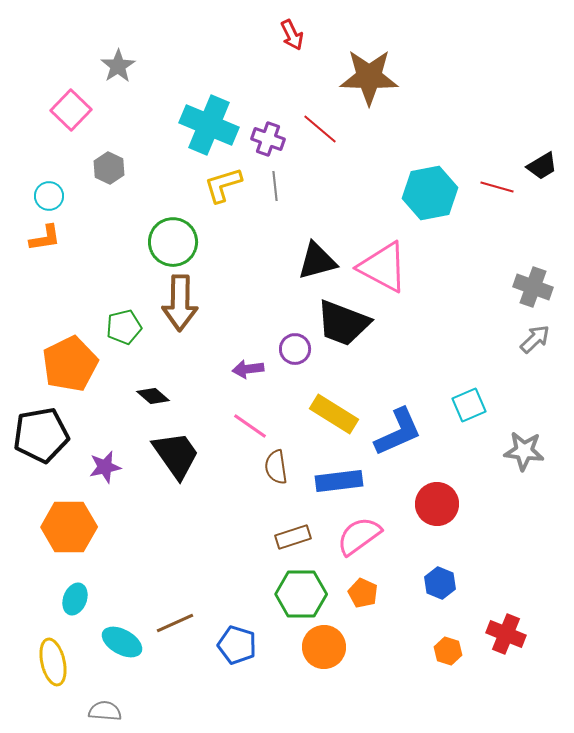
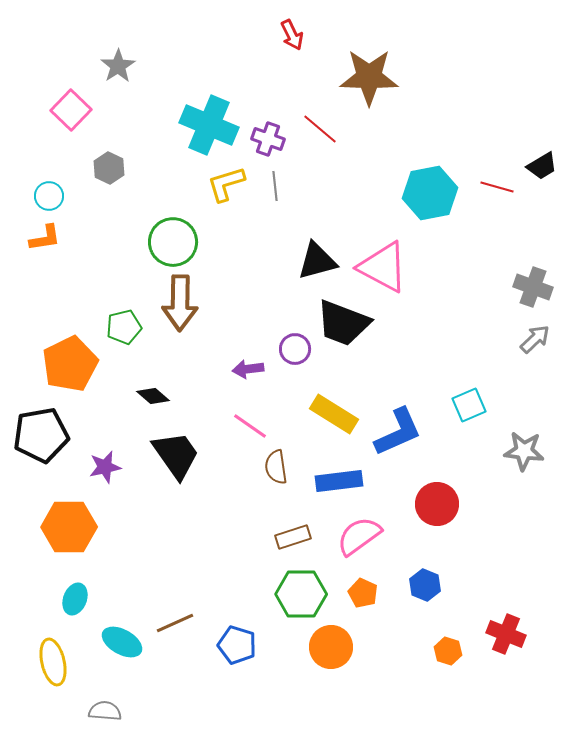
yellow L-shape at (223, 185): moved 3 px right, 1 px up
blue hexagon at (440, 583): moved 15 px left, 2 px down
orange circle at (324, 647): moved 7 px right
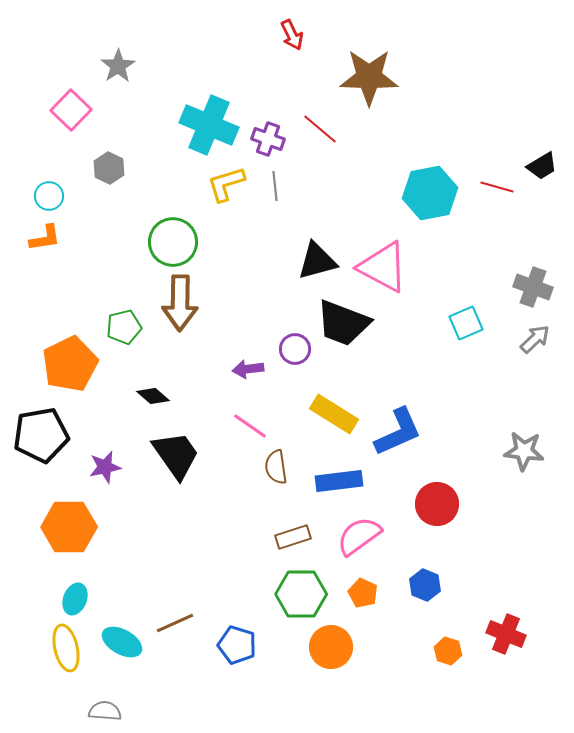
cyan square at (469, 405): moved 3 px left, 82 px up
yellow ellipse at (53, 662): moved 13 px right, 14 px up
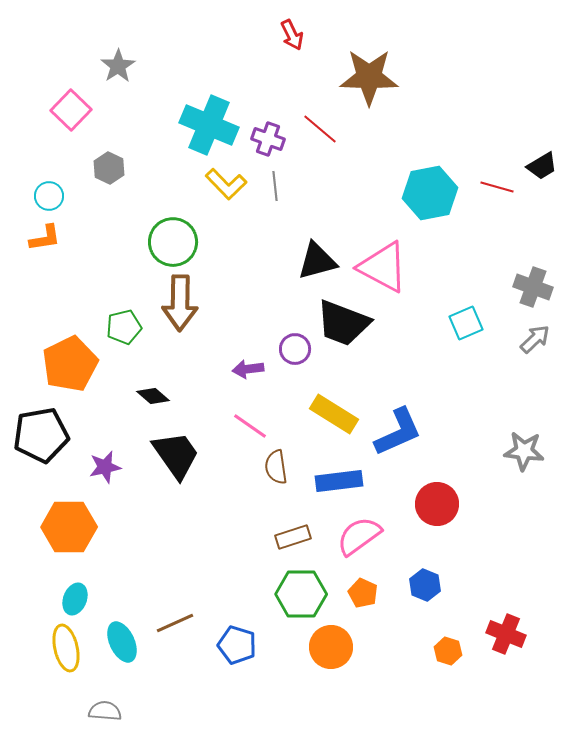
yellow L-shape at (226, 184): rotated 117 degrees counterclockwise
cyan ellipse at (122, 642): rotated 36 degrees clockwise
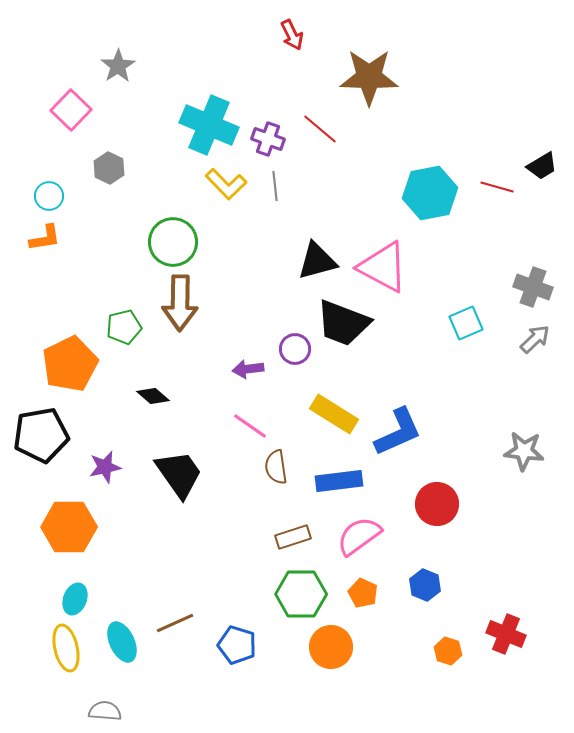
black trapezoid at (176, 455): moved 3 px right, 19 px down
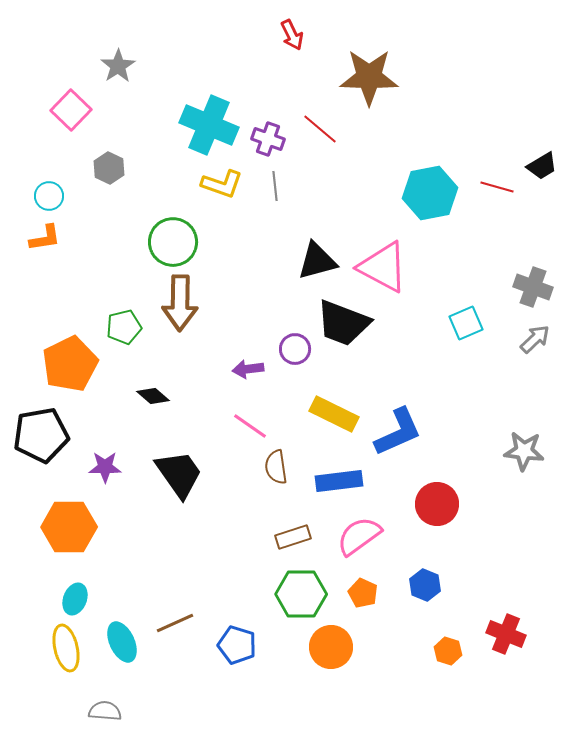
yellow L-shape at (226, 184): moved 4 px left; rotated 27 degrees counterclockwise
yellow rectangle at (334, 414): rotated 6 degrees counterclockwise
purple star at (105, 467): rotated 12 degrees clockwise
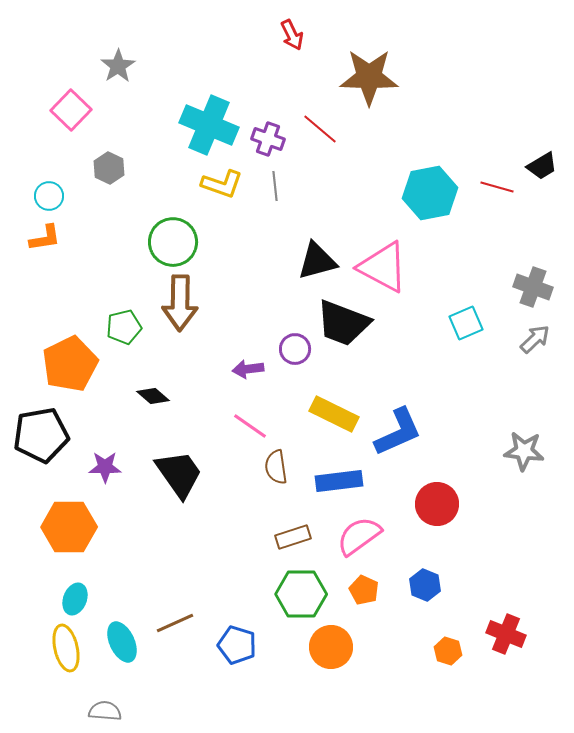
orange pentagon at (363, 593): moved 1 px right, 3 px up
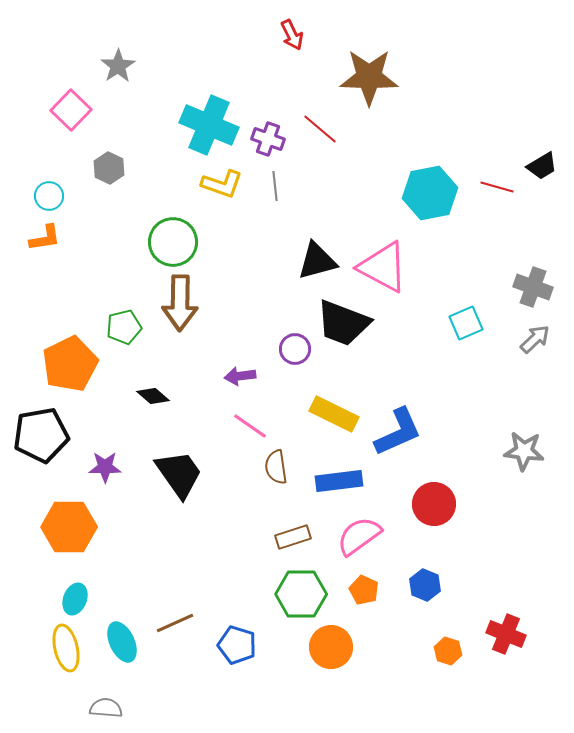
purple arrow at (248, 369): moved 8 px left, 7 px down
red circle at (437, 504): moved 3 px left
gray semicircle at (105, 711): moved 1 px right, 3 px up
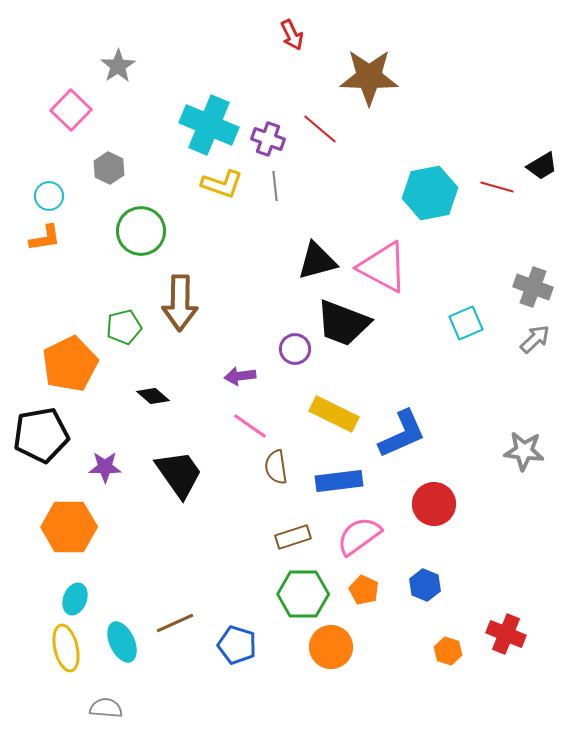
green circle at (173, 242): moved 32 px left, 11 px up
blue L-shape at (398, 432): moved 4 px right, 2 px down
green hexagon at (301, 594): moved 2 px right
